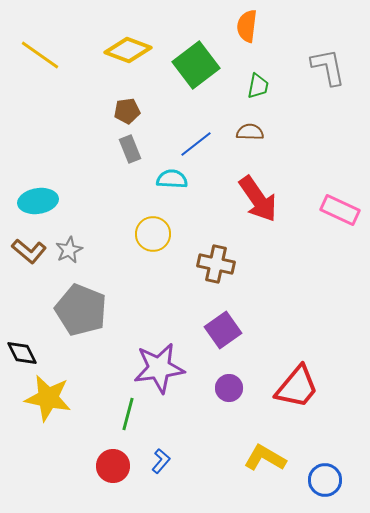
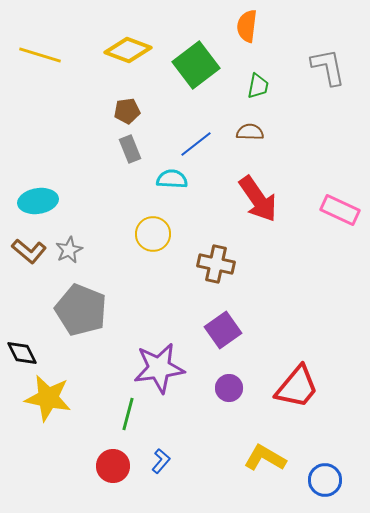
yellow line: rotated 18 degrees counterclockwise
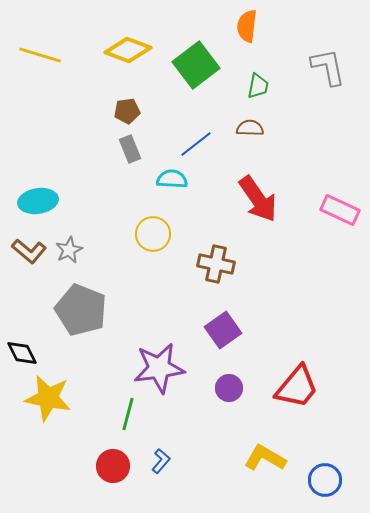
brown semicircle: moved 4 px up
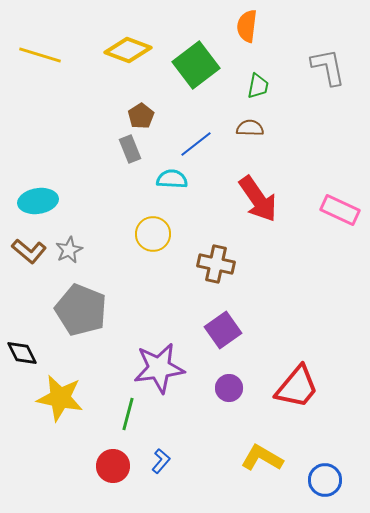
brown pentagon: moved 14 px right, 5 px down; rotated 25 degrees counterclockwise
yellow star: moved 12 px right
yellow L-shape: moved 3 px left
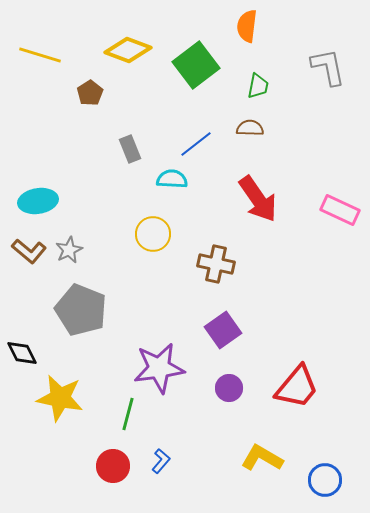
brown pentagon: moved 51 px left, 23 px up
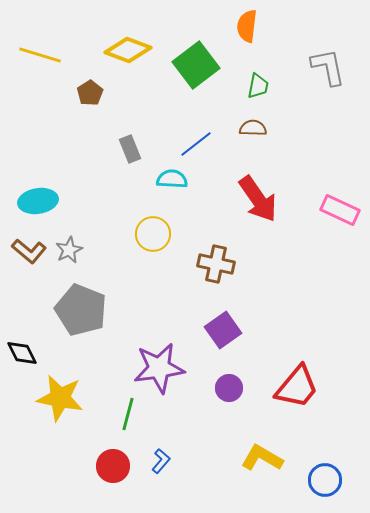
brown semicircle: moved 3 px right
